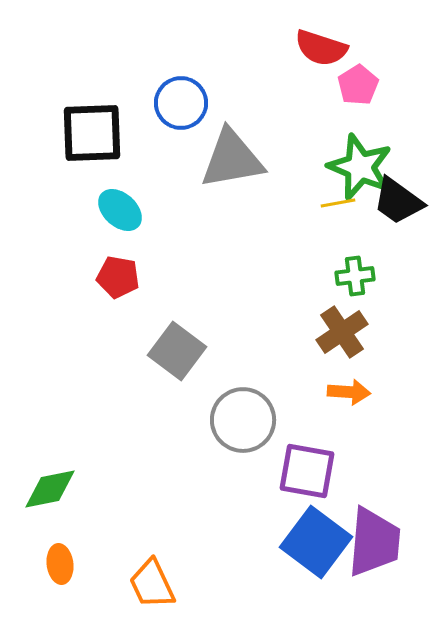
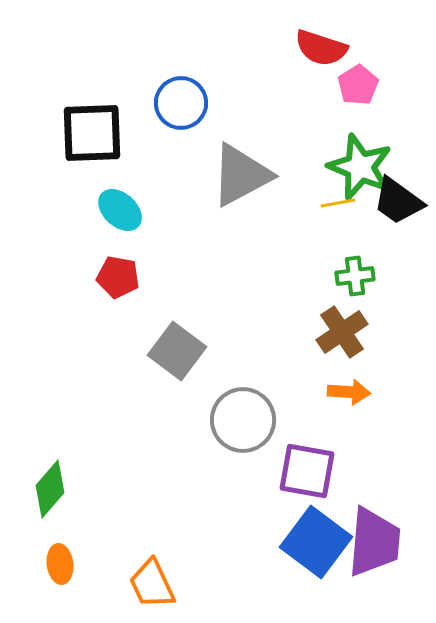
gray triangle: moved 9 px right, 16 px down; rotated 18 degrees counterclockwise
green diamond: rotated 38 degrees counterclockwise
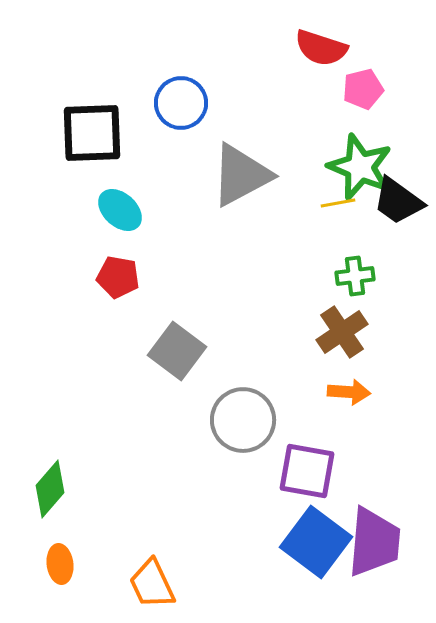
pink pentagon: moved 5 px right, 4 px down; rotated 18 degrees clockwise
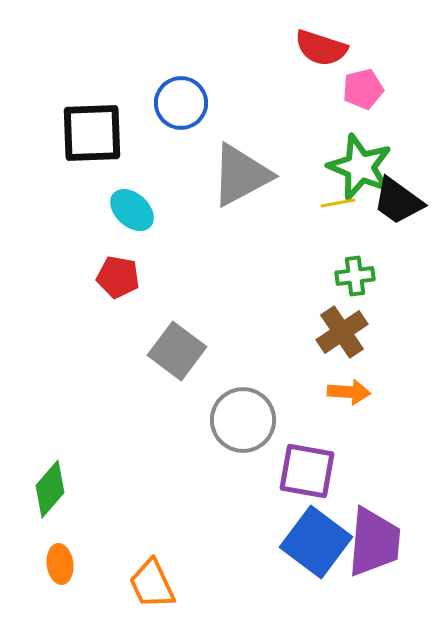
cyan ellipse: moved 12 px right
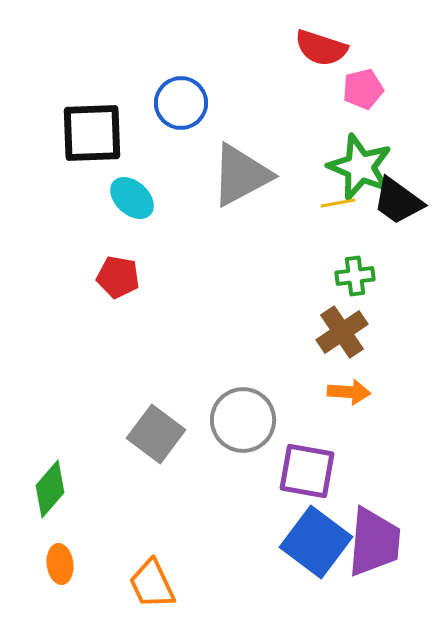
cyan ellipse: moved 12 px up
gray square: moved 21 px left, 83 px down
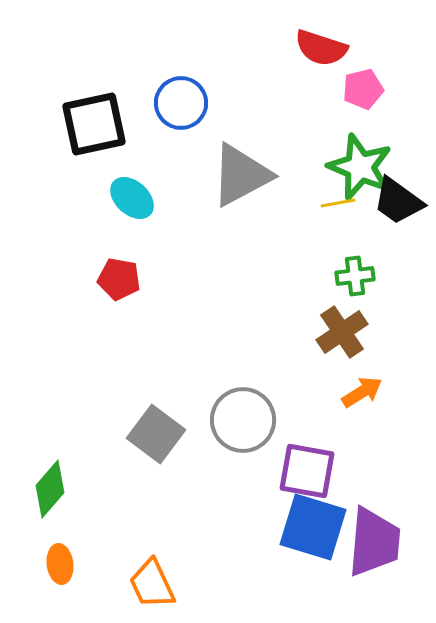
black square: moved 2 px right, 9 px up; rotated 10 degrees counterclockwise
red pentagon: moved 1 px right, 2 px down
orange arrow: moved 13 px right; rotated 36 degrees counterclockwise
blue square: moved 3 px left, 15 px up; rotated 20 degrees counterclockwise
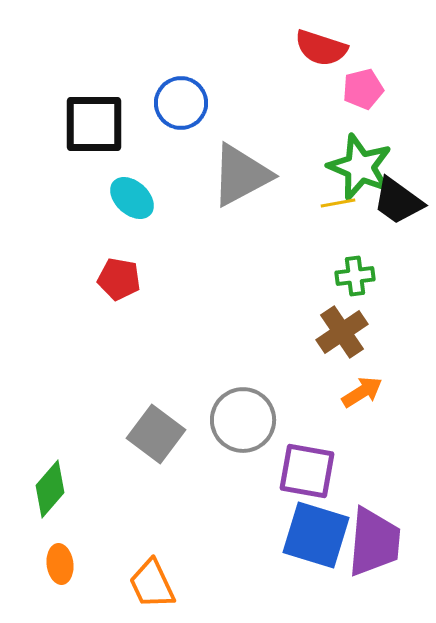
black square: rotated 12 degrees clockwise
blue square: moved 3 px right, 8 px down
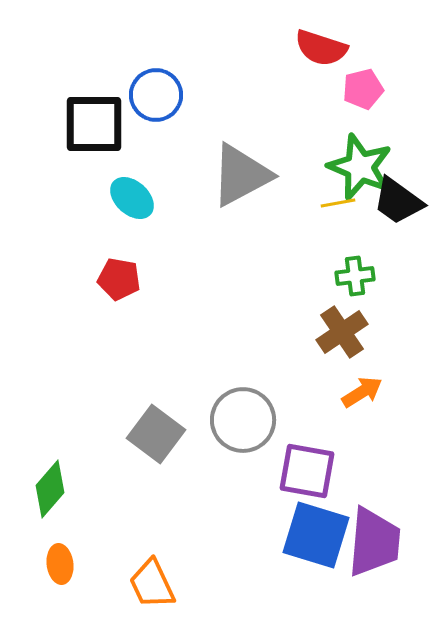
blue circle: moved 25 px left, 8 px up
